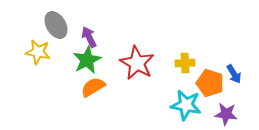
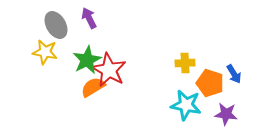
purple arrow: moved 19 px up
yellow star: moved 7 px right
red star: moved 28 px left, 7 px down
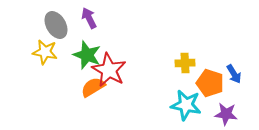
green star: moved 5 px up; rotated 24 degrees counterclockwise
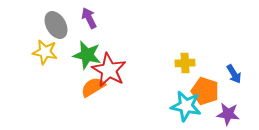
green star: rotated 8 degrees counterclockwise
orange pentagon: moved 5 px left, 8 px down
cyan star: moved 1 px down
purple star: moved 2 px right
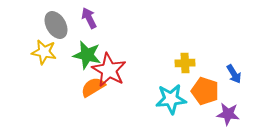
yellow star: moved 1 px left
cyan star: moved 15 px left, 7 px up; rotated 16 degrees counterclockwise
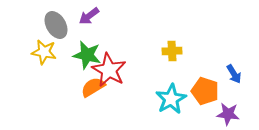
purple arrow: moved 2 px up; rotated 100 degrees counterclockwise
yellow cross: moved 13 px left, 12 px up
cyan star: rotated 24 degrees counterclockwise
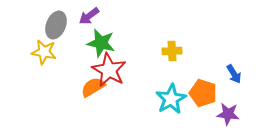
gray ellipse: rotated 52 degrees clockwise
green star: moved 14 px right, 12 px up
orange pentagon: moved 2 px left, 2 px down
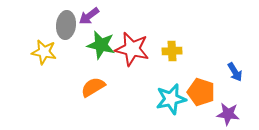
gray ellipse: moved 10 px right; rotated 16 degrees counterclockwise
green star: moved 2 px down
red star: moved 23 px right, 21 px up; rotated 16 degrees counterclockwise
blue arrow: moved 1 px right, 2 px up
orange pentagon: moved 2 px left, 1 px up
cyan star: rotated 16 degrees clockwise
